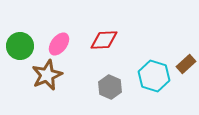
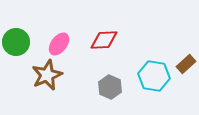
green circle: moved 4 px left, 4 px up
cyan hexagon: rotated 8 degrees counterclockwise
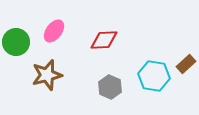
pink ellipse: moved 5 px left, 13 px up
brown star: rotated 8 degrees clockwise
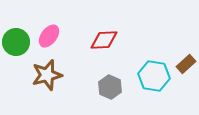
pink ellipse: moved 5 px left, 5 px down
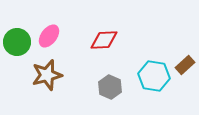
green circle: moved 1 px right
brown rectangle: moved 1 px left, 1 px down
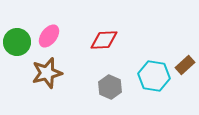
brown star: moved 2 px up
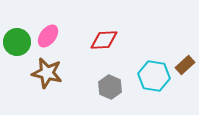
pink ellipse: moved 1 px left
brown star: rotated 28 degrees clockwise
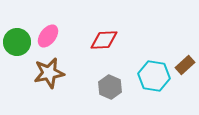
brown star: moved 2 px right; rotated 24 degrees counterclockwise
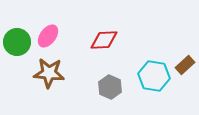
brown star: rotated 16 degrees clockwise
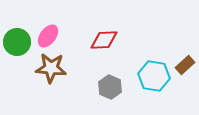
brown star: moved 2 px right, 5 px up
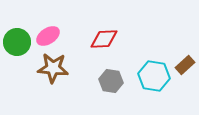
pink ellipse: rotated 20 degrees clockwise
red diamond: moved 1 px up
brown star: moved 2 px right
gray hexagon: moved 1 px right, 6 px up; rotated 15 degrees counterclockwise
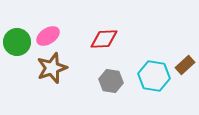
brown star: moved 1 px left; rotated 24 degrees counterclockwise
